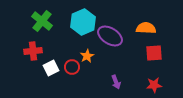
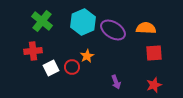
purple ellipse: moved 3 px right, 6 px up
red star: rotated 14 degrees counterclockwise
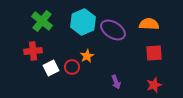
orange semicircle: moved 3 px right, 4 px up
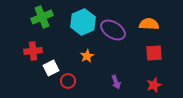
green cross: moved 4 px up; rotated 30 degrees clockwise
red circle: moved 4 px left, 14 px down
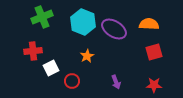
cyan hexagon: rotated 15 degrees counterclockwise
purple ellipse: moved 1 px right, 1 px up
red square: moved 1 px up; rotated 12 degrees counterclockwise
red circle: moved 4 px right
red star: rotated 21 degrees clockwise
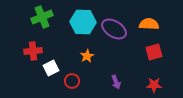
cyan hexagon: rotated 20 degrees counterclockwise
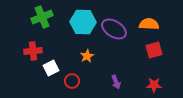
red square: moved 2 px up
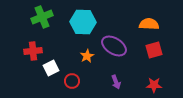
purple ellipse: moved 17 px down
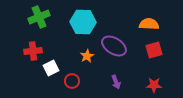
green cross: moved 3 px left
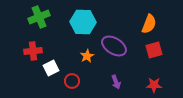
orange semicircle: rotated 108 degrees clockwise
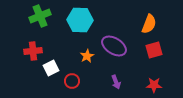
green cross: moved 1 px right, 1 px up
cyan hexagon: moved 3 px left, 2 px up
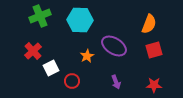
red cross: rotated 36 degrees counterclockwise
